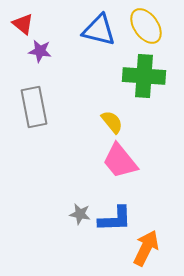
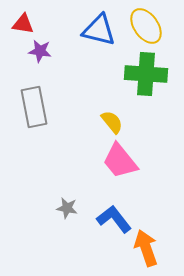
red triangle: rotated 30 degrees counterclockwise
green cross: moved 2 px right, 2 px up
gray star: moved 13 px left, 6 px up
blue L-shape: moved 1 px left; rotated 126 degrees counterclockwise
orange arrow: rotated 45 degrees counterclockwise
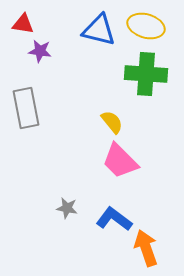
yellow ellipse: rotated 39 degrees counterclockwise
gray rectangle: moved 8 px left, 1 px down
pink trapezoid: rotated 6 degrees counterclockwise
blue L-shape: rotated 15 degrees counterclockwise
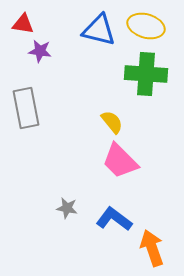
orange arrow: moved 6 px right
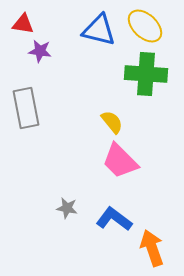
yellow ellipse: moved 1 px left; rotated 27 degrees clockwise
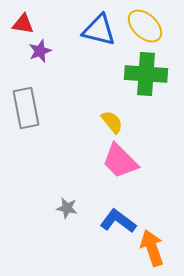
purple star: rotated 30 degrees counterclockwise
blue L-shape: moved 4 px right, 2 px down
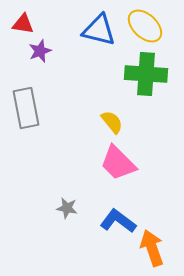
pink trapezoid: moved 2 px left, 2 px down
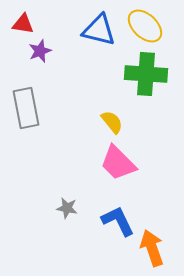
blue L-shape: rotated 27 degrees clockwise
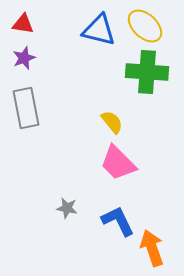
purple star: moved 16 px left, 7 px down
green cross: moved 1 px right, 2 px up
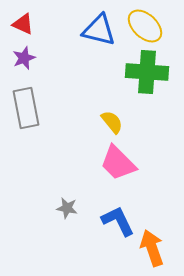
red triangle: rotated 15 degrees clockwise
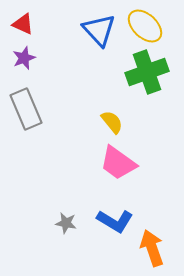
blue triangle: rotated 33 degrees clockwise
green cross: rotated 24 degrees counterclockwise
gray rectangle: moved 1 px down; rotated 12 degrees counterclockwise
pink trapezoid: rotated 9 degrees counterclockwise
gray star: moved 1 px left, 15 px down
blue L-shape: moved 3 px left; rotated 147 degrees clockwise
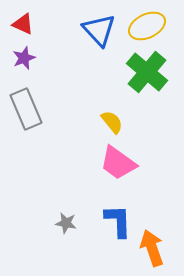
yellow ellipse: moved 2 px right; rotated 69 degrees counterclockwise
green cross: rotated 30 degrees counterclockwise
blue L-shape: moved 3 px right; rotated 123 degrees counterclockwise
